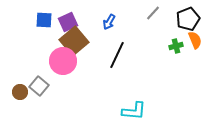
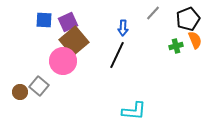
blue arrow: moved 14 px right, 6 px down; rotated 28 degrees counterclockwise
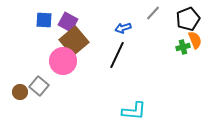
purple square: rotated 36 degrees counterclockwise
blue arrow: rotated 70 degrees clockwise
green cross: moved 7 px right, 1 px down
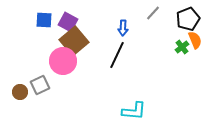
blue arrow: rotated 70 degrees counterclockwise
green cross: moved 1 px left; rotated 24 degrees counterclockwise
gray square: moved 1 px right, 1 px up; rotated 24 degrees clockwise
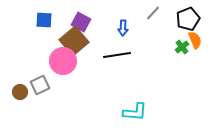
purple square: moved 13 px right
black line: rotated 56 degrees clockwise
cyan L-shape: moved 1 px right, 1 px down
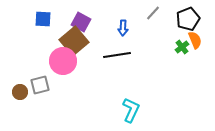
blue square: moved 1 px left, 1 px up
gray square: rotated 12 degrees clockwise
cyan L-shape: moved 4 px left, 2 px up; rotated 70 degrees counterclockwise
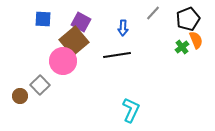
orange semicircle: moved 1 px right
gray square: rotated 30 degrees counterclockwise
brown circle: moved 4 px down
